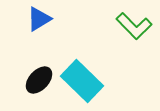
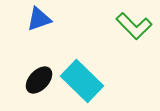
blue triangle: rotated 12 degrees clockwise
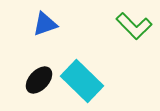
blue triangle: moved 6 px right, 5 px down
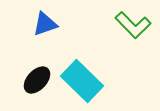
green L-shape: moved 1 px left, 1 px up
black ellipse: moved 2 px left
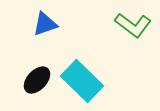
green L-shape: rotated 9 degrees counterclockwise
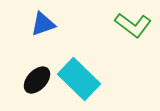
blue triangle: moved 2 px left
cyan rectangle: moved 3 px left, 2 px up
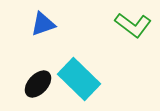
black ellipse: moved 1 px right, 4 px down
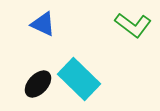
blue triangle: rotated 44 degrees clockwise
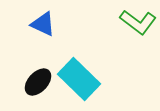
green L-shape: moved 5 px right, 3 px up
black ellipse: moved 2 px up
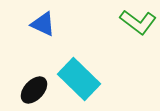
black ellipse: moved 4 px left, 8 px down
